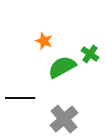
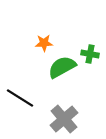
orange star: moved 2 px down; rotated 24 degrees counterclockwise
green cross: rotated 24 degrees counterclockwise
black line: rotated 32 degrees clockwise
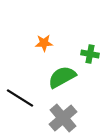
green semicircle: moved 10 px down
gray cross: moved 1 px left, 1 px up
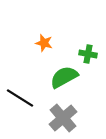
orange star: rotated 18 degrees clockwise
green cross: moved 2 px left
green semicircle: moved 2 px right
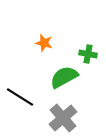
black line: moved 1 px up
